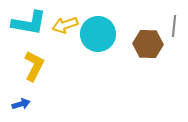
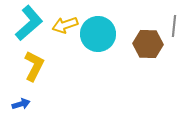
cyan L-shape: rotated 51 degrees counterclockwise
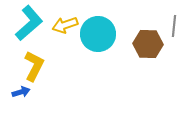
blue arrow: moved 12 px up
